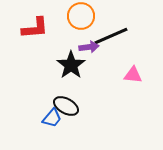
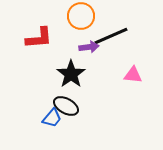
red L-shape: moved 4 px right, 10 px down
black star: moved 9 px down
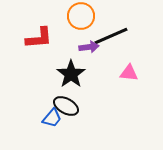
pink triangle: moved 4 px left, 2 px up
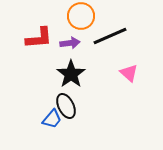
black line: moved 1 px left
purple arrow: moved 19 px left, 4 px up
pink triangle: rotated 36 degrees clockwise
black ellipse: rotated 35 degrees clockwise
blue trapezoid: moved 1 px down
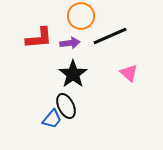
black star: moved 2 px right
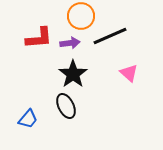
blue trapezoid: moved 24 px left
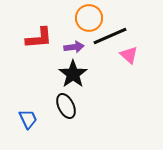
orange circle: moved 8 px right, 2 px down
purple arrow: moved 4 px right, 4 px down
pink triangle: moved 18 px up
blue trapezoid: rotated 65 degrees counterclockwise
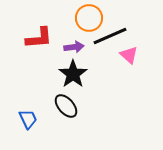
black ellipse: rotated 15 degrees counterclockwise
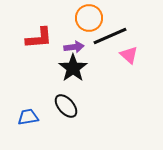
black star: moved 6 px up
blue trapezoid: moved 2 px up; rotated 75 degrees counterclockwise
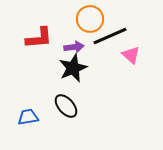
orange circle: moved 1 px right, 1 px down
pink triangle: moved 2 px right
black star: rotated 12 degrees clockwise
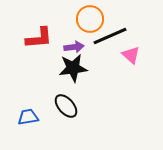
black star: rotated 16 degrees clockwise
